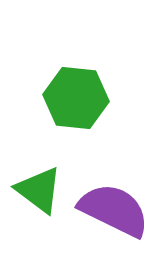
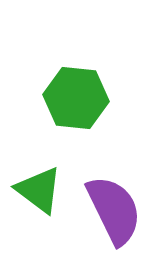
purple semicircle: rotated 38 degrees clockwise
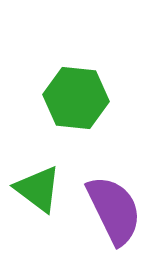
green triangle: moved 1 px left, 1 px up
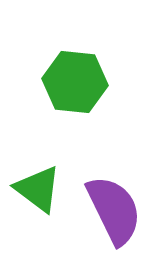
green hexagon: moved 1 px left, 16 px up
